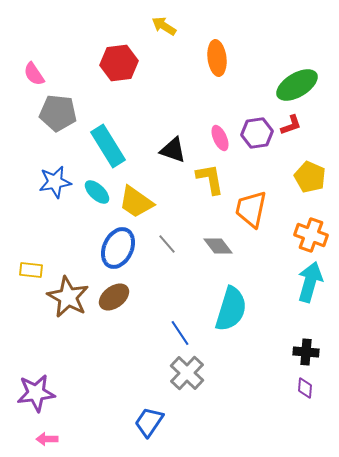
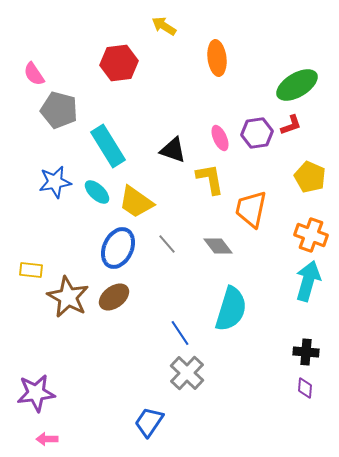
gray pentagon: moved 1 px right, 3 px up; rotated 9 degrees clockwise
cyan arrow: moved 2 px left, 1 px up
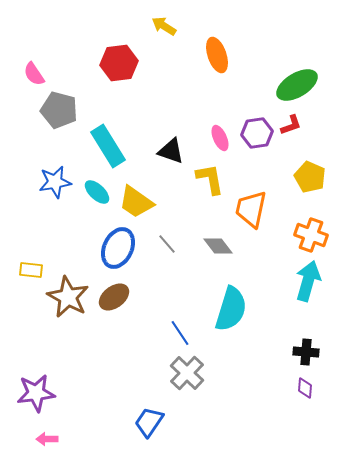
orange ellipse: moved 3 px up; rotated 12 degrees counterclockwise
black triangle: moved 2 px left, 1 px down
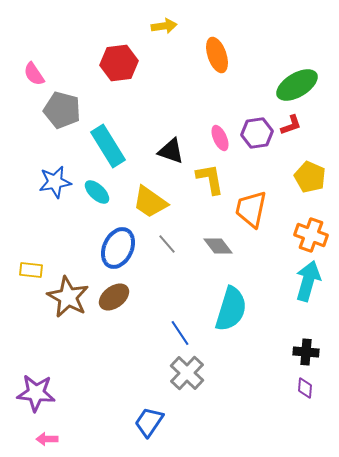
yellow arrow: rotated 140 degrees clockwise
gray pentagon: moved 3 px right
yellow trapezoid: moved 14 px right
purple star: rotated 12 degrees clockwise
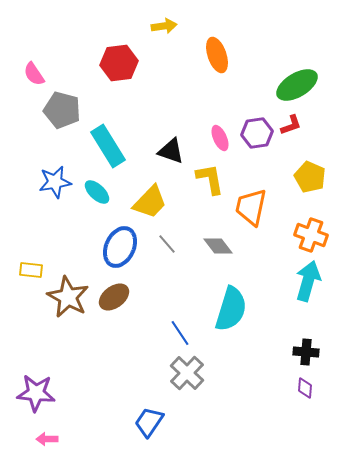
yellow trapezoid: rotated 81 degrees counterclockwise
orange trapezoid: moved 2 px up
blue ellipse: moved 2 px right, 1 px up
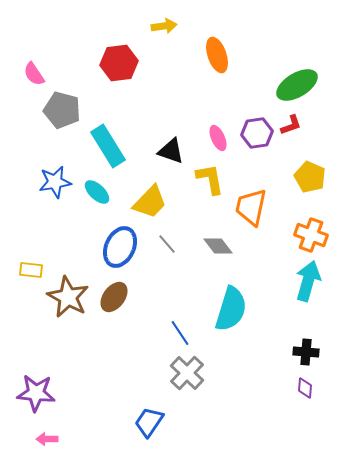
pink ellipse: moved 2 px left
brown ellipse: rotated 16 degrees counterclockwise
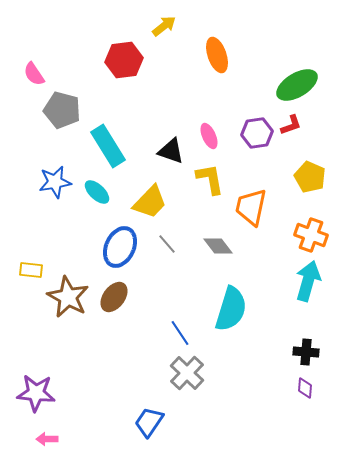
yellow arrow: rotated 30 degrees counterclockwise
red hexagon: moved 5 px right, 3 px up
pink ellipse: moved 9 px left, 2 px up
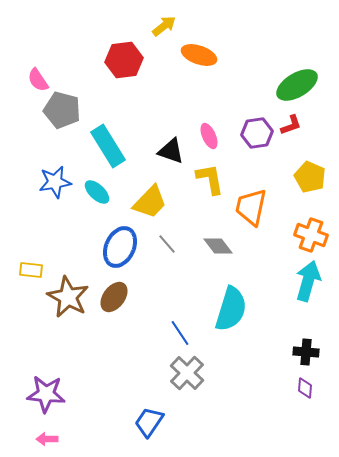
orange ellipse: moved 18 px left; rotated 52 degrees counterclockwise
pink semicircle: moved 4 px right, 6 px down
purple star: moved 10 px right, 1 px down
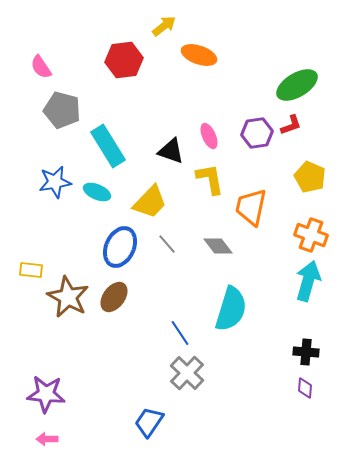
pink semicircle: moved 3 px right, 13 px up
cyan ellipse: rotated 20 degrees counterclockwise
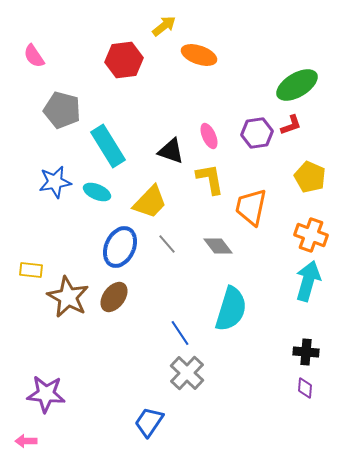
pink semicircle: moved 7 px left, 11 px up
pink arrow: moved 21 px left, 2 px down
